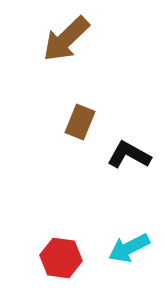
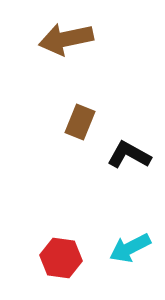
brown arrow: rotated 32 degrees clockwise
cyan arrow: moved 1 px right
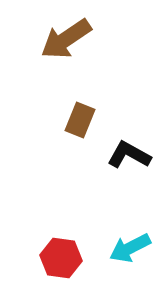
brown arrow: rotated 22 degrees counterclockwise
brown rectangle: moved 2 px up
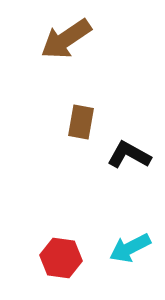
brown rectangle: moved 1 px right, 2 px down; rotated 12 degrees counterclockwise
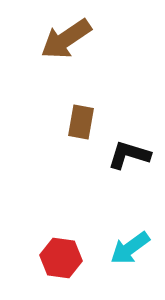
black L-shape: rotated 12 degrees counterclockwise
cyan arrow: rotated 9 degrees counterclockwise
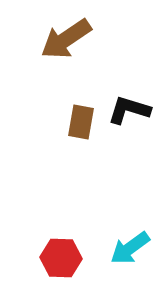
black L-shape: moved 45 px up
red hexagon: rotated 6 degrees counterclockwise
